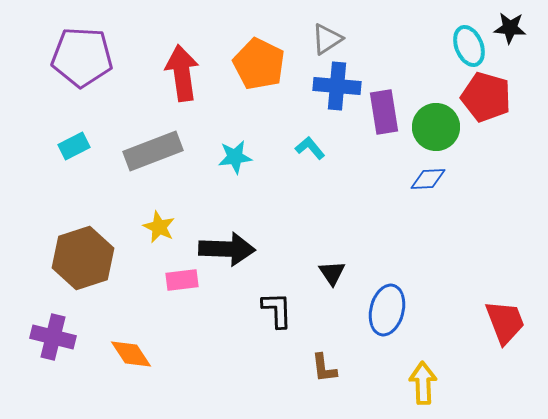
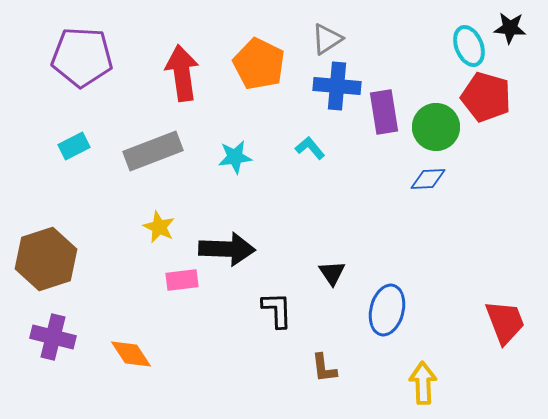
brown hexagon: moved 37 px left, 1 px down
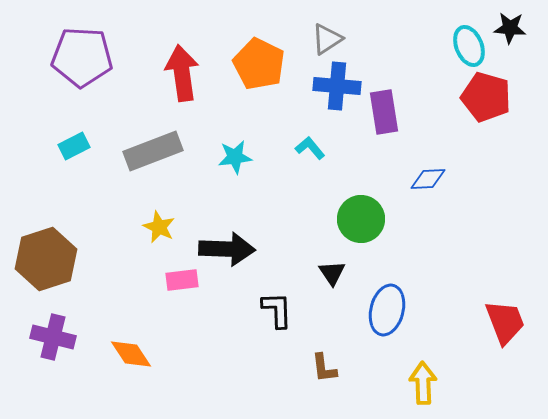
green circle: moved 75 px left, 92 px down
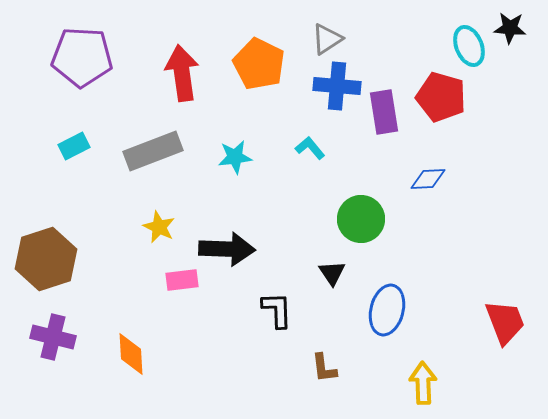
red pentagon: moved 45 px left
orange diamond: rotated 30 degrees clockwise
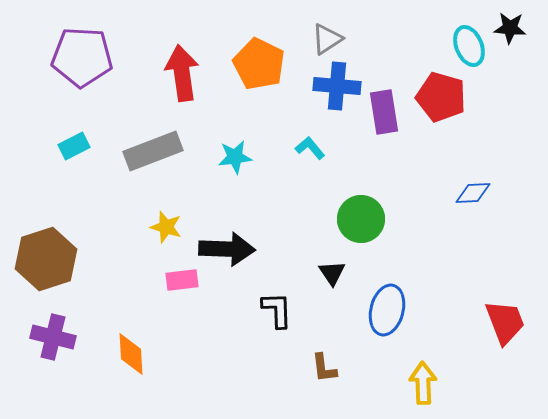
blue diamond: moved 45 px right, 14 px down
yellow star: moved 7 px right; rotated 8 degrees counterclockwise
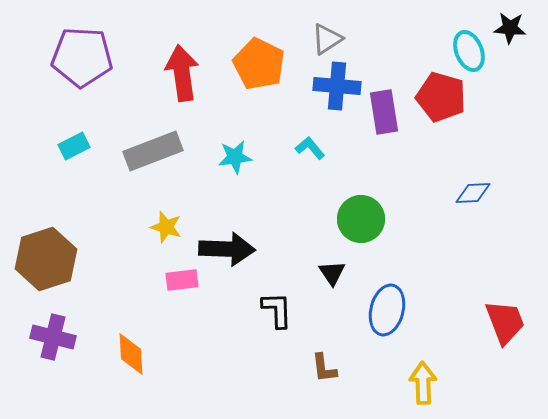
cyan ellipse: moved 5 px down
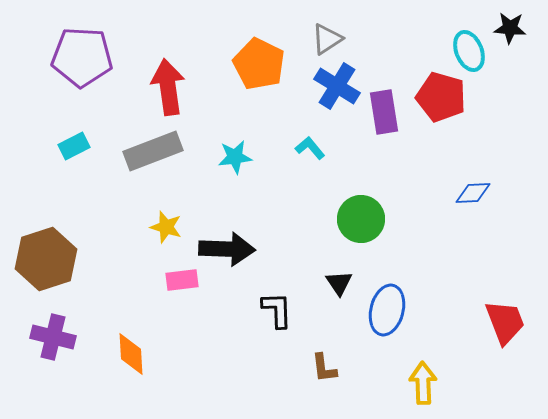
red arrow: moved 14 px left, 14 px down
blue cross: rotated 27 degrees clockwise
black triangle: moved 7 px right, 10 px down
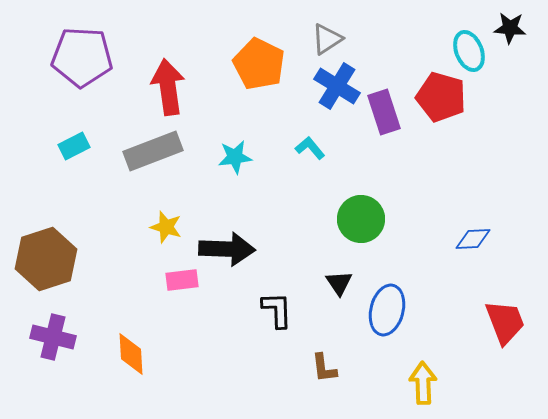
purple rectangle: rotated 9 degrees counterclockwise
blue diamond: moved 46 px down
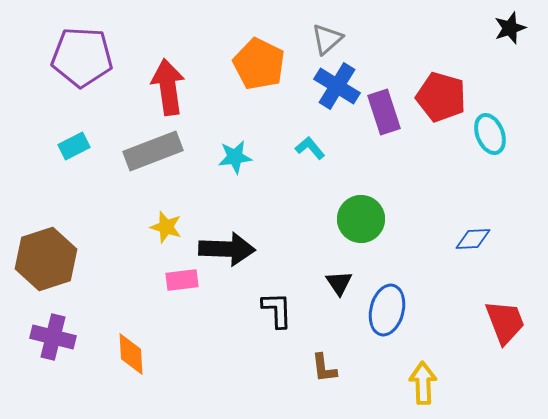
black star: rotated 24 degrees counterclockwise
gray triangle: rotated 8 degrees counterclockwise
cyan ellipse: moved 21 px right, 83 px down
